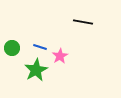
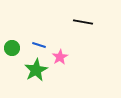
blue line: moved 1 px left, 2 px up
pink star: moved 1 px down
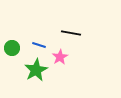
black line: moved 12 px left, 11 px down
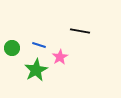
black line: moved 9 px right, 2 px up
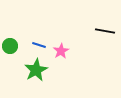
black line: moved 25 px right
green circle: moved 2 px left, 2 px up
pink star: moved 1 px right, 6 px up
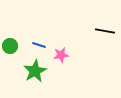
pink star: moved 4 px down; rotated 21 degrees clockwise
green star: moved 1 px left, 1 px down
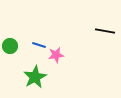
pink star: moved 5 px left
green star: moved 6 px down
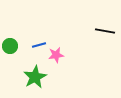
blue line: rotated 32 degrees counterclockwise
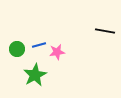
green circle: moved 7 px right, 3 px down
pink star: moved 1 px right, 3 px up
green star: moved 2 px up
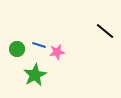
black line: rotated 30 degrees clockwise
blue line: rotated 32 degrees clockwise
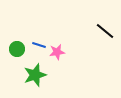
green star: rotated 10 degrees clockwise
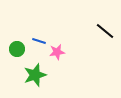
blue line: moved 4 px up
